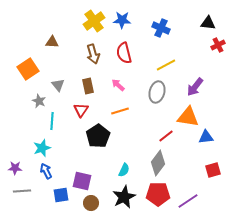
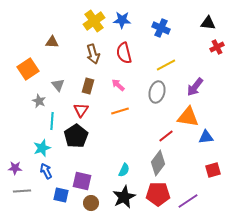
red cross: moved 1 px left, 2 px down
brown rectangle: rotated 28 degrees clockwise
black pentagon: moved 22 px left
blue square: rotated 21 degrees clockwise
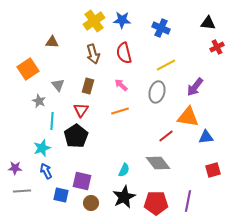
pink arrow: moved 3 px right
gray diamond: rotated 75 degrees counterclockwise
red pentagon: moved 2 px left, 9 px down
purple line: rotated 45 degrees counterclockwise
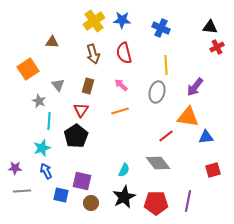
black triangle: moved 2 px right, 4 px down
yellow line: rotated 66 degrees counterclockwise
cyan line: moved 3 px left
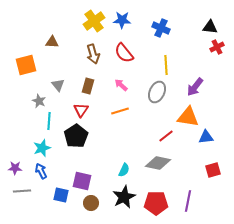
red semicircle: rotated 25 degrees counterclockwise
orange square: moved 2 px left, 4 px up; rotated 20 degrees clockwise
gray ellipse: rotated 10 degrees clockwise
gray diamond: rotated 40 degrees counterclockwise
blue arrow: moved 5 px left
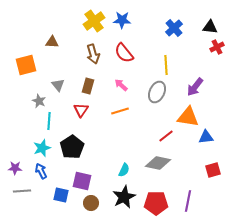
blue cross: moved 13 px right; rotated 24 degrees clockwise
black pentagon: moved 4 px left, 11 px down
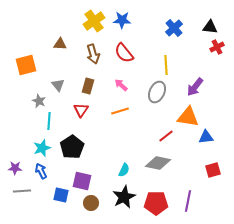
brown triangle: moved 8 px right, 2 px down
